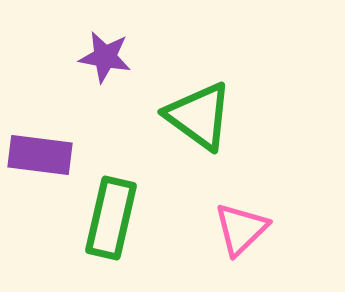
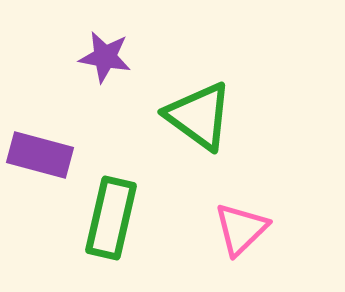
purple rectangle: rotated 8 degrees clockwise
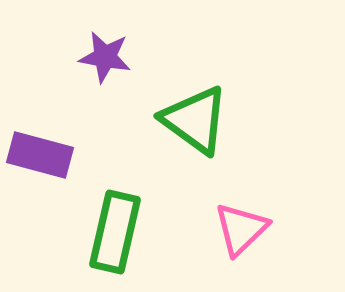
green triangle: moved 4 px left, 4 px down
green rectangle: moved 4 px right, 14 px down
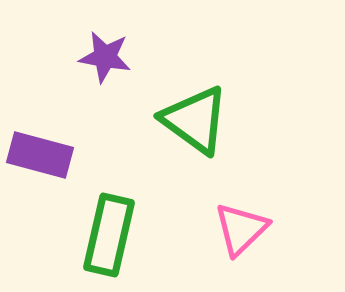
green rectangle: moved 6 px left, 3 px down
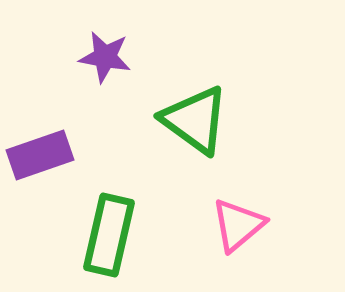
purple rectangle: rotated 34 degrees counterclockwise
pink triangle: moved 3 px left, 4 px up; rotated 4 degrees clockwise
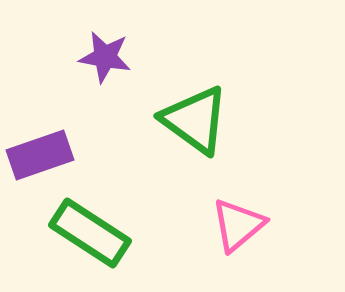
green rectangle: moved 19 px left, 2 px up; rotated 70 degrees counterclockwise
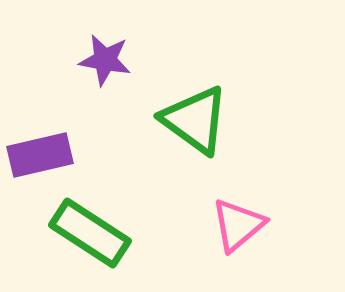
purple star: moved 3 px down
purple rectangle: rotated 6 degrees clockwise
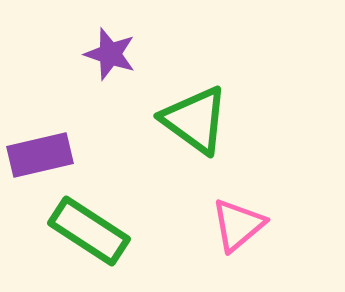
purple star: moved 5 px right, 6 px up; rotated 8 degrees clockwise
green rectangle: moved 1 px left, 2 px up
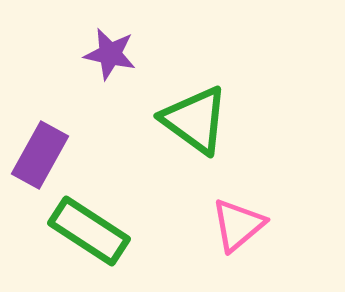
purple star: rotated 6 degrees counterclockwise
purple rectangle: rotated 48 degrees counterclockwise
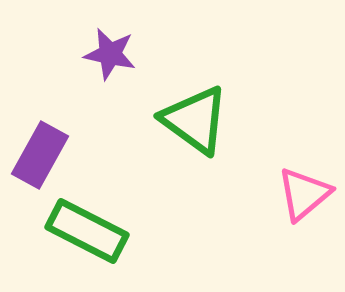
pink triangle: moved 66 px right, 31 px up
green rectangle: moved 2 px left; rotated 6 degrees counterclockwise
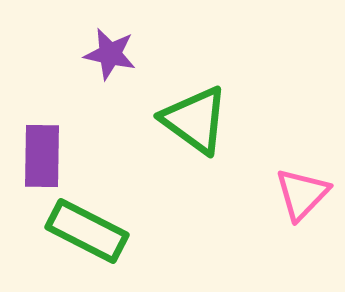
purple rectangle: moved 2 px right, 1 px down; rotated 28 degrees counterclockwise
pink triangle: moved 2 px left; rotated 6 degrees counterclockwise
